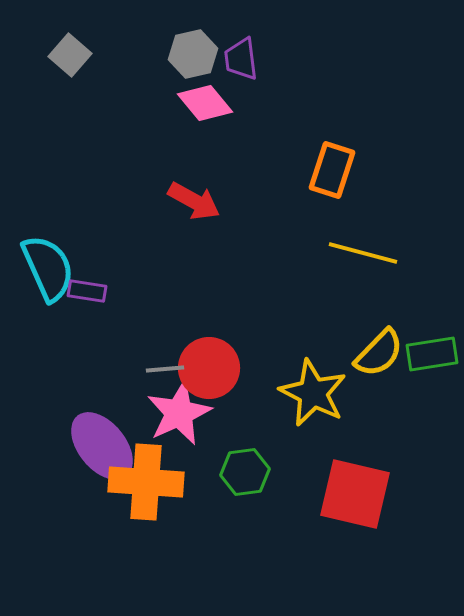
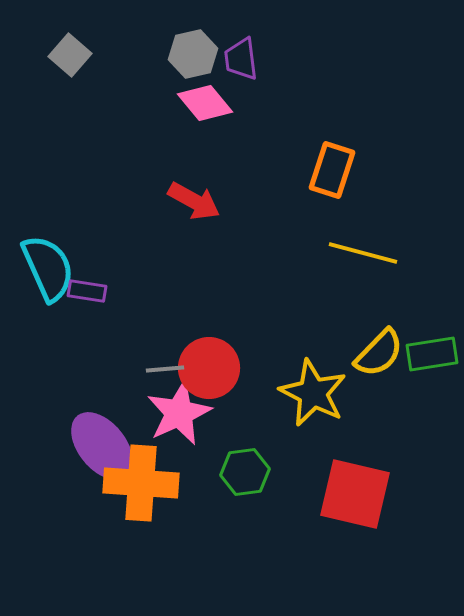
orange cross: moved 5 px left, 1 px down
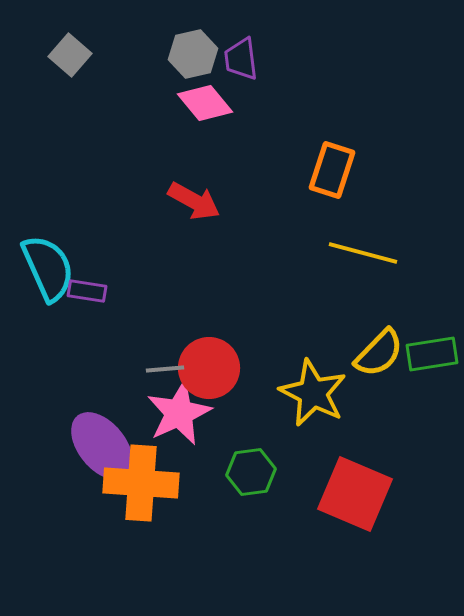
green hexagon: moved 6 px right
red square: rotated 10 degrees clockwise
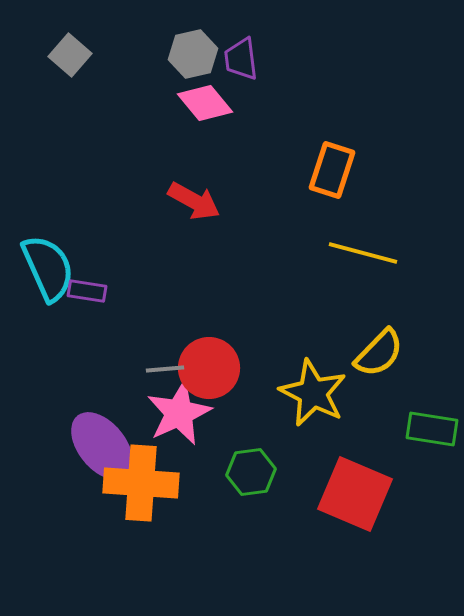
green rectangle: moved 75 px down; rotated 18 degrees clockwise
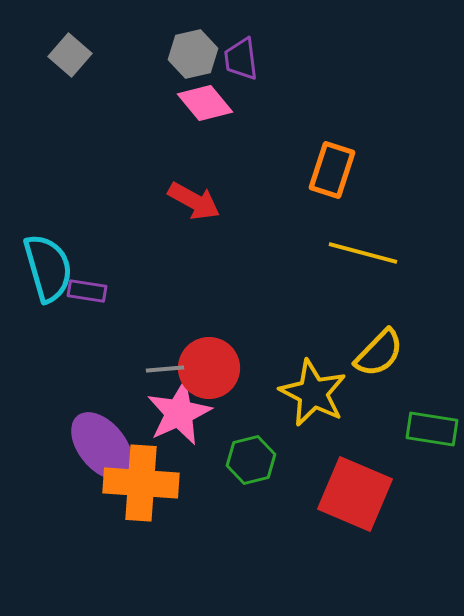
cyan semicircle: rotated 8 degrees clockwise
green hexagon: moved 12 px up; rotated 6 degrees counterclockwise
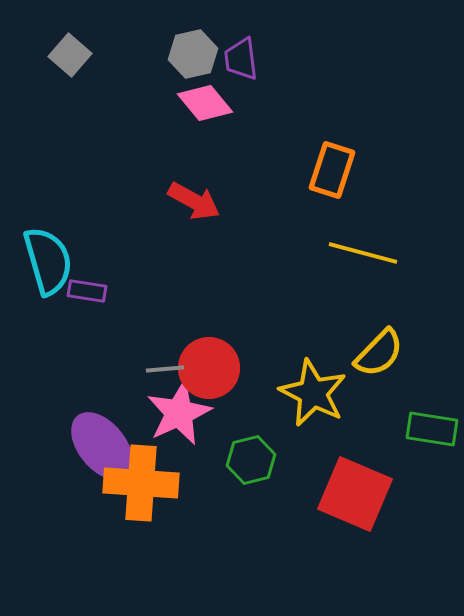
cyan semicircle: moved 7 px up
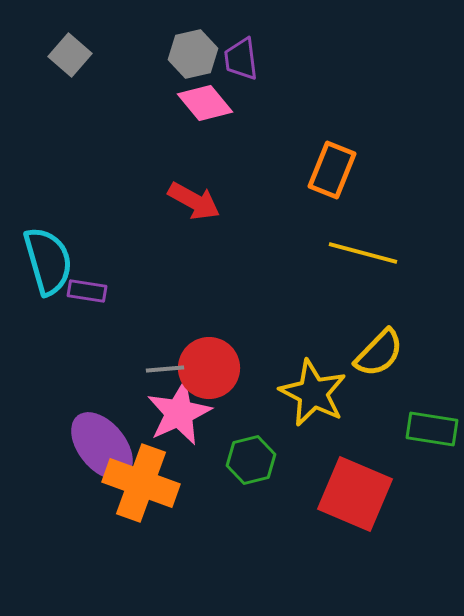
orange rectangle: rotated 4 degrees clockwise
orange cross: rotated 16 degrees clockwise
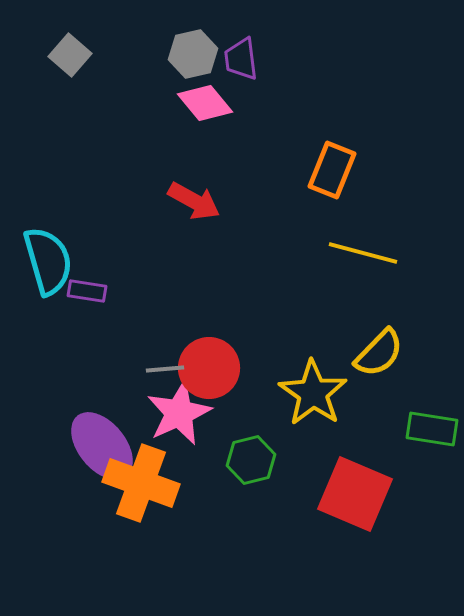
yellow star: rotated 8 degrees clockwise
